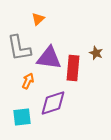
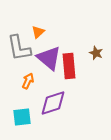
orange triangle: moved 13 px down
purple triangle: rotated 32 degrees clockwise
red rectangle: moved 4 px left, 2 px up; rotated 10 degrees counterclockwise
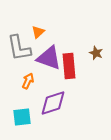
purple triangle: rotated 20 degrees counterclockwise
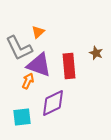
gray L-shape: rotated 16 degrees counterclockwise
purple triangle: moved 10 px left, 7 px down
purple diamond: rotated 8 degrees counterclockwise
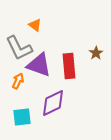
orange triangle: moved 3 px left, 7 px up; rotated 40 degrees counterclockwise
brown star: rotated 16 degrees clockwise
orange arrow: moved 10 px left
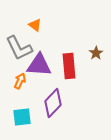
purple triangle: rotated 16 degrees counterclockwise
orange arrow: moved 2 px right
purple diamond: rotated 20 degrees counterclockwise
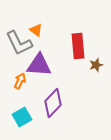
orange triangle: moved 1 px right, 5 px down
gray L-shape: moved 5 px up
brown star: moved 12 px down; rotated 16 degrees clockwise
red rectangle: moved 9 px right, 20 px up
cyan square: rotated 24 degrees counterclockwise
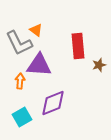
brown star: moved 3 px right
orange arrow: rotated 21 degrees counterclockwise
purple diamond: rotated 24 degrees clockwise
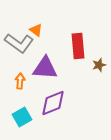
gray L-shape: rotated 28 degrees counterclockwise
purple triangle: moved 6 px right, 3 px down
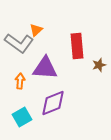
orange triangle: rotated 40 degrees clockwise
red rectangle: moved 1 px left
